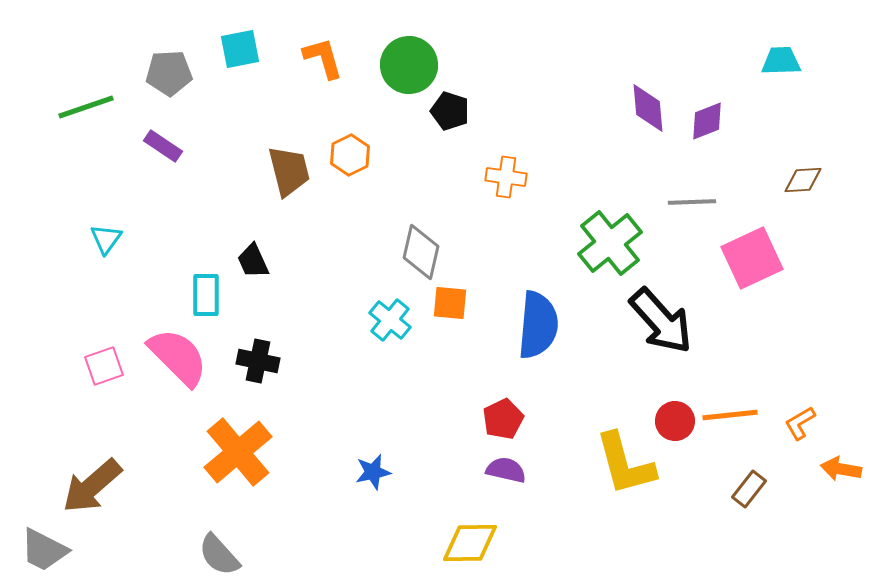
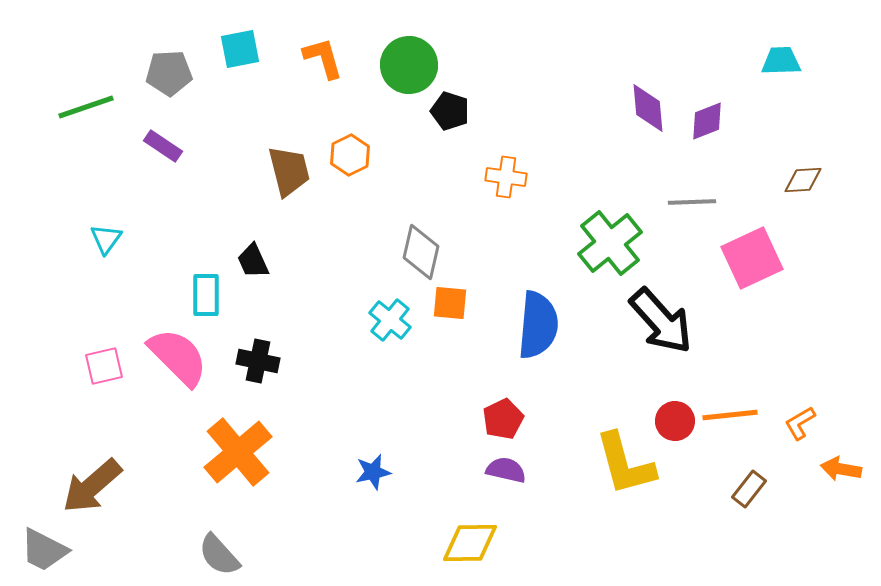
pink square at (104, 366): rotated 6 degrees clockwise
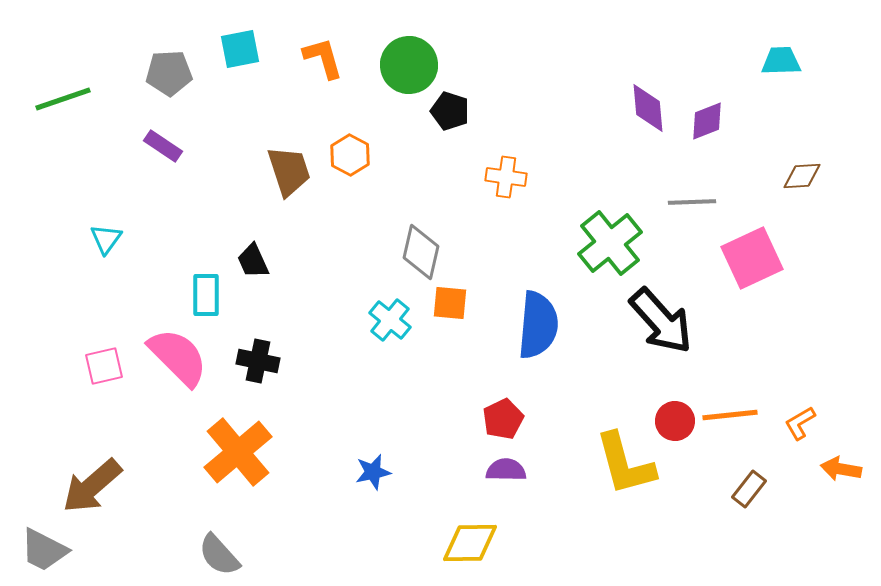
green line at (86, 107): moved 23 px left, 8 px up
orange hexagon at (350, 155): rotated 6 degrees counterclockwise
brown trapezoid at (289, 171): rotated 4 degrees counterclockwise
brown diamond at (803, 180): moved 1 px left, 4 px up
purple semicircle at (506, 470): rotated 12 degrees counterclockwise
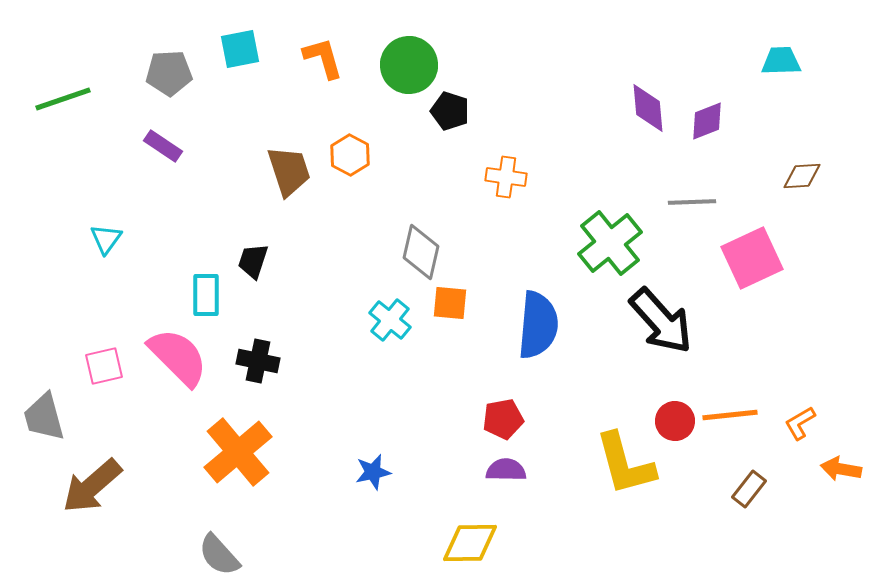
black trapezoid at (253, 261): rotated 42 degrees clockwise
red pentagon at (503, 419): rotated 15 degrees clockwise
gray trapezoid at (44, 550): moved 133 px up; rotated 48 degrees clockwise
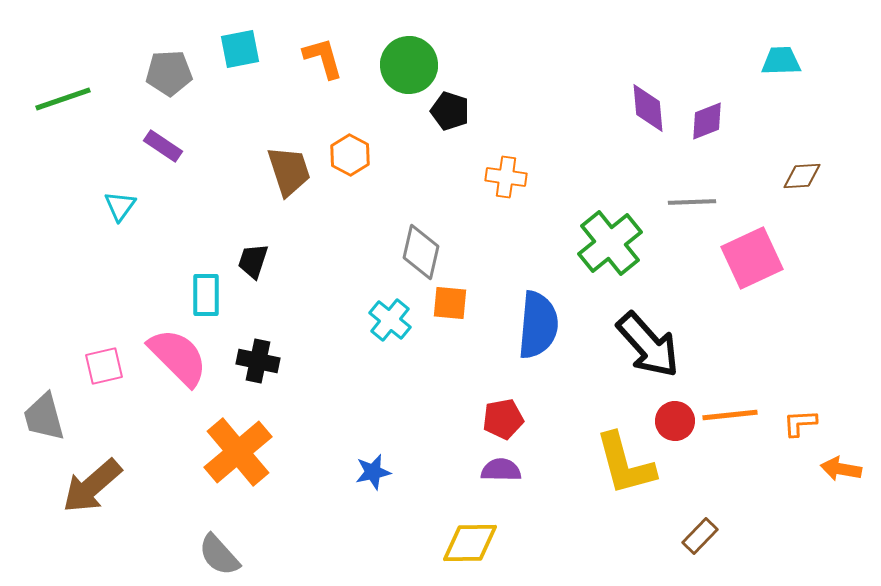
cyan triangle at (106, 239): moved 14 px right, 33 px up
black arrow at (661, 321): moved 13 px left, 24 px down
orange L-shape at (800, 423): rotated 27 degrees clockwise
purple semicircle at (506, 470): moved 5 px left
brown rectangle at (749, 489): moved 49 px left, 47 px down; rotated 6 degrees clockwise
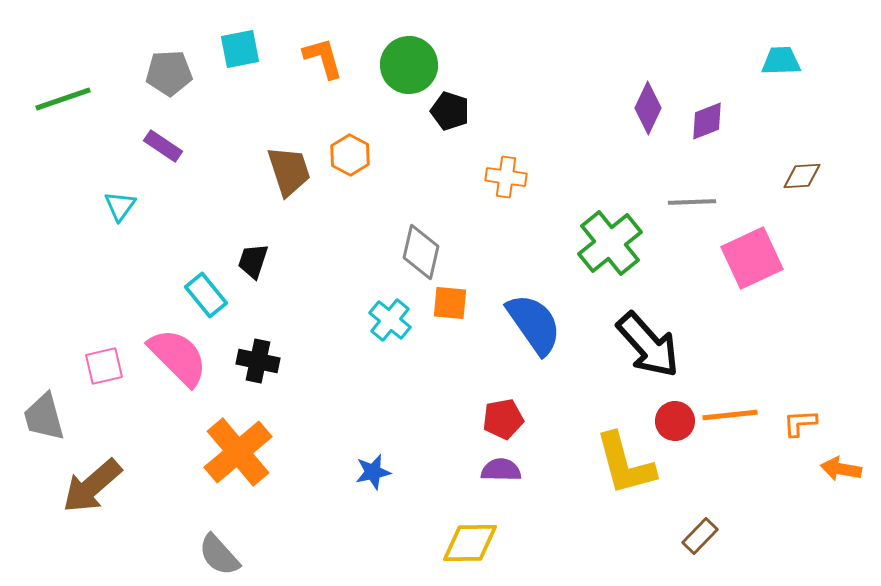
purple diamond at (648, 108): rotated 30 degrees clockwise
cyan rectangle at (206, 295): rotated 39 degrees counterclockwise
blue semicircle at (538, 325): moved 4 px left, 1 px up; rotated 40 degrees counterclockwise
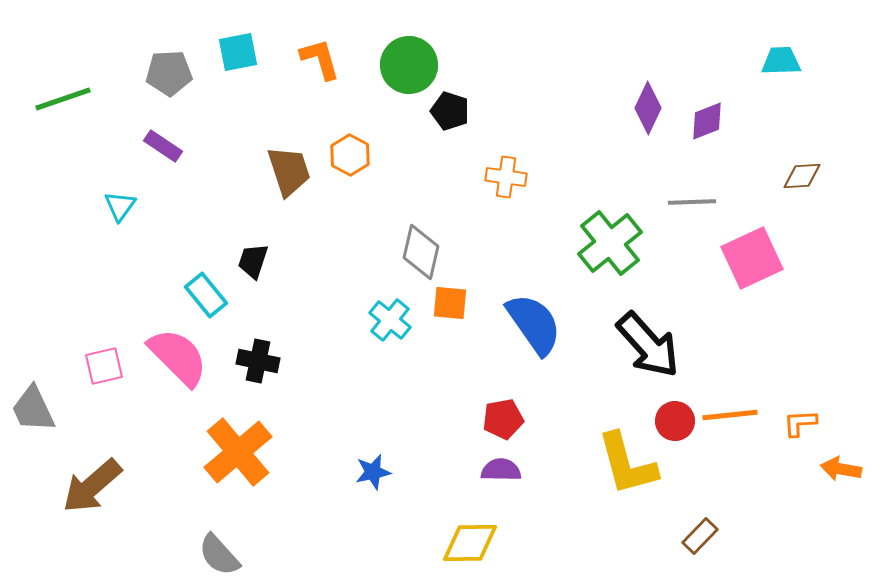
cyan square at (240, 49): moved 2 px left, 3 px down
orange L-shape at (323, 58): moved 3 px left, 1 px down
gray trapezoid at (44, 417): moved 11 px left, 8 px up; rotated 10 degrees counterclockwise
yellow L-shape at (625, 464): moved 2 px right
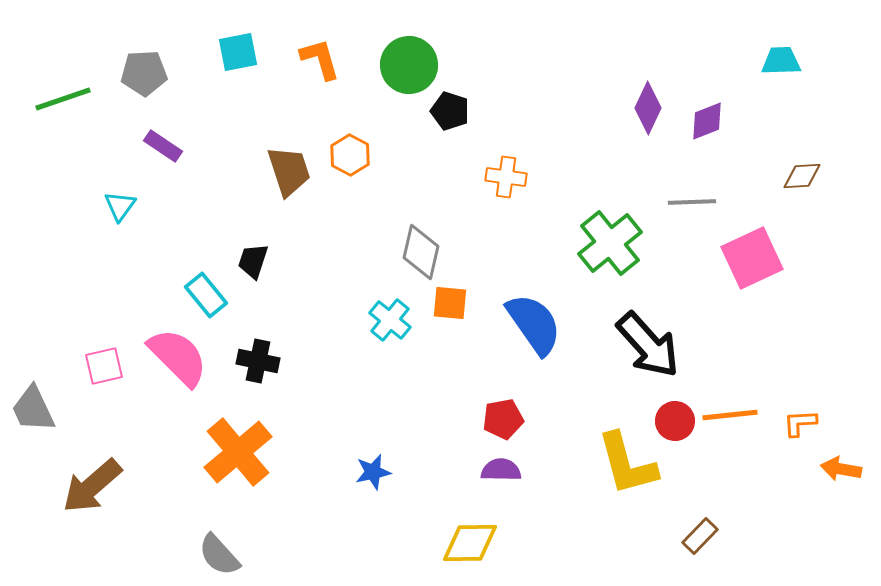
gray pentagon at (169, 73): moved 25 px left
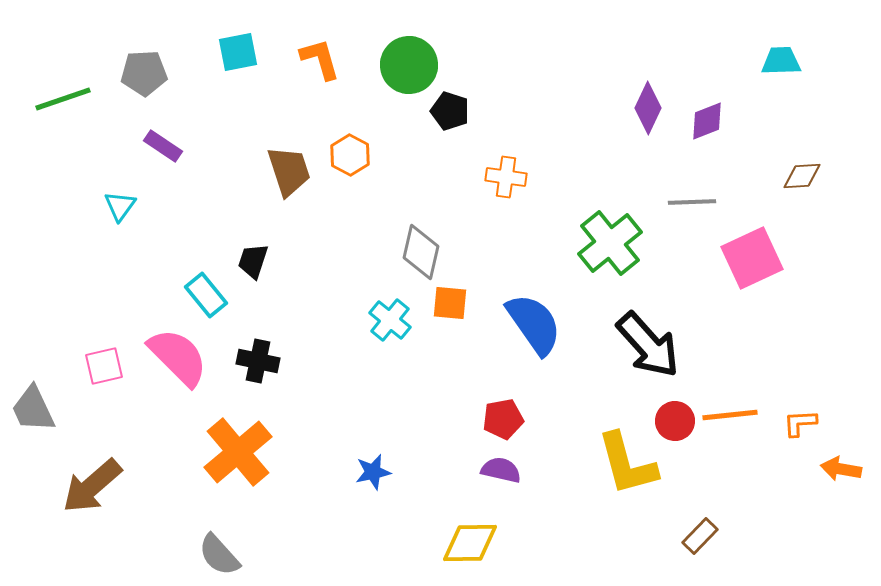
purple semicircle at (501, 470): rotated 12 degrees clockwise
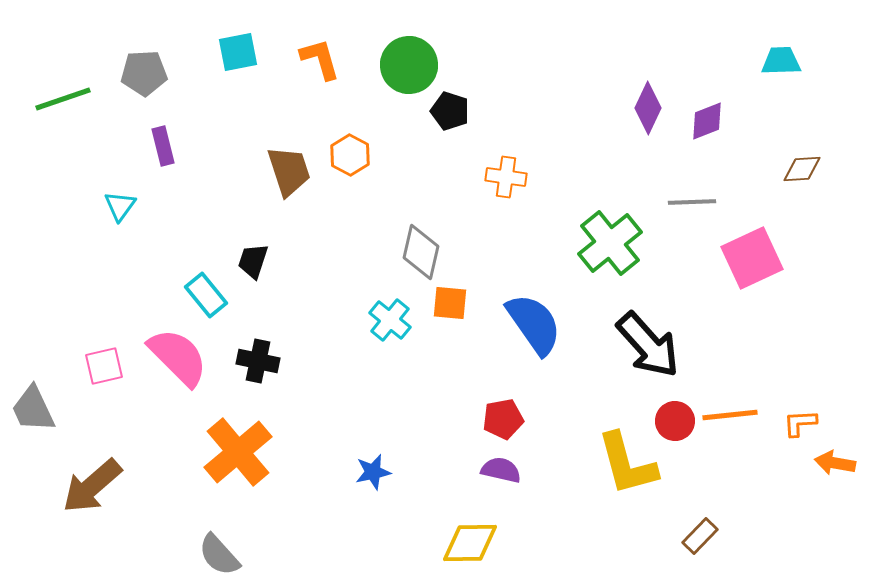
purple rectangle at (163, 146): rotated 42 degrees clockwise
brown diamond at (802, 176): moved 7 px up
orange arrow at (841, 469): moved 6 px left, 6 px up
